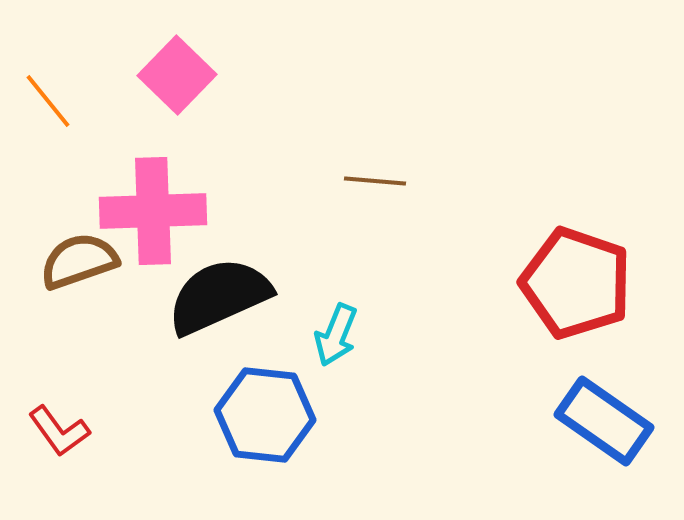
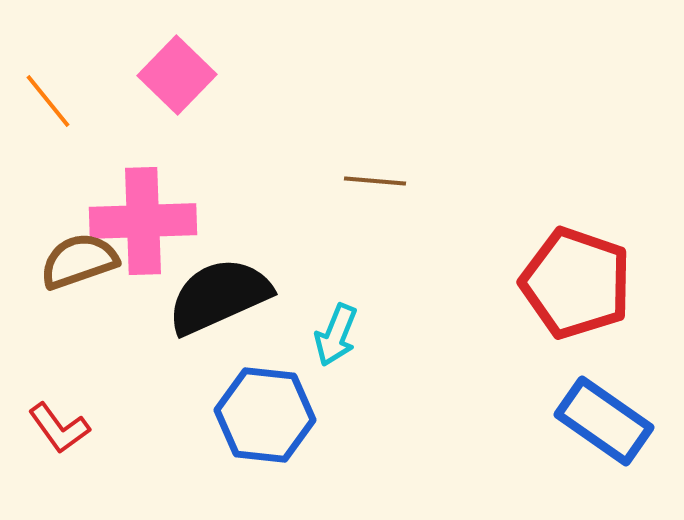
pink cross: moved 10 px left, 10 px down
red L-shape: moved 3 px up
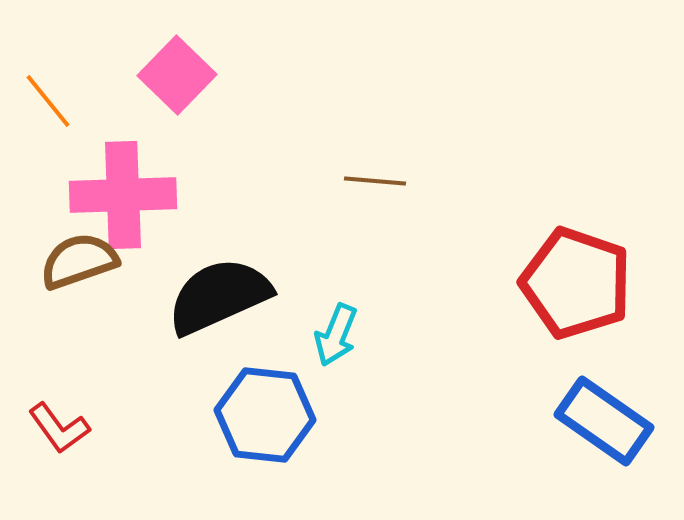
pink cross: moved 20 px left, 26 px up
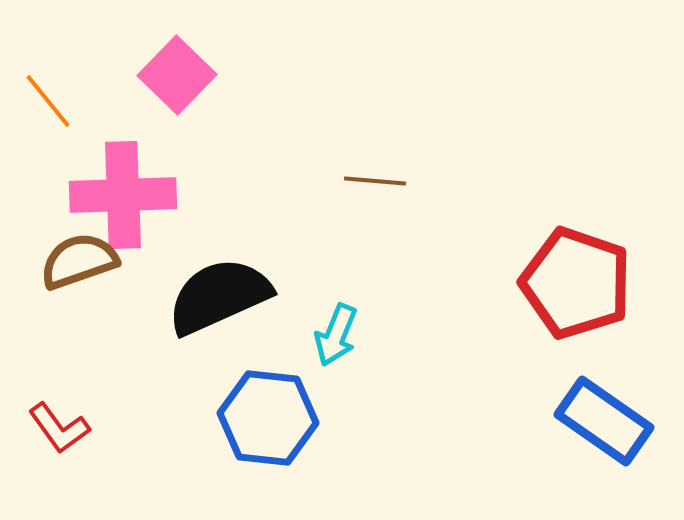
blue hexagon: moved 3 px right, 3 px down
